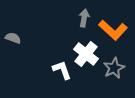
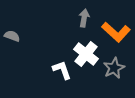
orange L-shape: moved 3 px right, 2 px down
gray semicircle: moved 1 px left, 2 px up
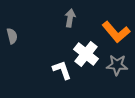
gray arrow: moved 14 px left
orange L-shape: rotated 8 degrees clockwise
gray semicircle: rotated 56 degrees clockwise
gray star: moved 3 px right, 3 px up; rotated 30 degrees clockwise
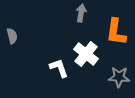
gray arrow: moved 11 px right, 5 px up
orange L-shape: rotated 48 degrees clockwise
gray star: moved 2 px right, 12 px down
white L-shape: moved 3 px left, 2 px up
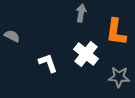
gray semicircle: rotated 49 degrees counterclockwise
white L-shape: moved 11 px left, 5 px up
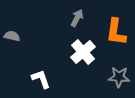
gray arrow: moved 4 px left, 5 px down; rotated 18 degrees clockwise
gray semicircle: rotated 14 degrees counterclockwise
white cross: moved 3 px left, 2 px up; rotated 10 degrees clockwise
white L-shape: moved 7 px left, 16 px down
